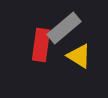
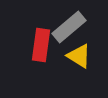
gray rectangle: moved 5 px right, 1 px up
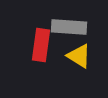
gray rectangle: rotated 44 degrees clockwise
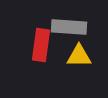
yellow triangle: rotated 32 degrees counterclockwise
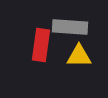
gray rectangle: moved 1 px right
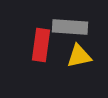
yellow triangle: rotated 12 degrees counterclockwise
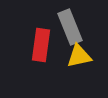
gray rectangle: rotated 64 degrees clockwise
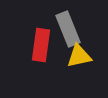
gray rectangle: moved 2 px left, 2 px down
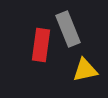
yellow triangle: moved 6 px right, 14 px down
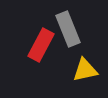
red rectangle: rotated 20 degrees clockwise
